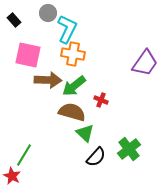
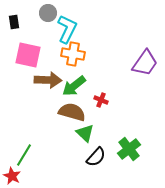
black rectangle: moved 2 px down; rotated 32 degrees clockwise
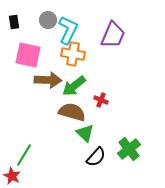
gray circle: moved 7 px down
cyan L-shape: moved 1 px right, 1 px down
purple trapezoid: moved 32 px left, 28 px up; rotated 12 degrees counterclockwise
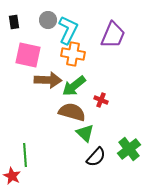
green line: moved 1 px right; rotated 35 degrees counterclockwise
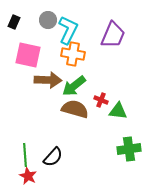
black rectangle: rotated 32 degrees clockwise
brown semicircle: moved 3 px right, 3 px up
green triangle: moved 33 px right, 22 px up; rotated 36 degrees counterclockwise
green cross: rotated 30 degrees clockwise
black semicircle: moved 43 px left
red star: moved 16 px right
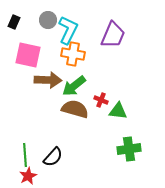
red star: rotated 18 degrees clockwise
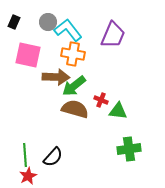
gray circle: moved 2 px down
cyan L-shape: rotated 64 degrees counterclockwise
brown arrow: moved 8 px right, 3 px up
